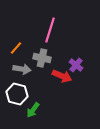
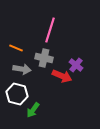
orange line: rotated 72 degrees clockwise
gray cross: moved 2 px right
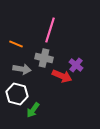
orange line: moved 4 px up
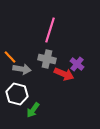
orange line: moved 6 px left, 13 px down; rotated 24 degrees clockwise
gray cross: moved 3 px right, 1 px down
purple cross: moved 1 px right, 1 px up
red arrow: moved 2 px right, 2 px up
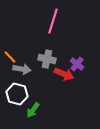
pink line: moved 3 px right, 9 px up
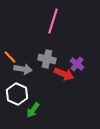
gray arrow: moved 1 px right
white hexagon: rotated 10 degrees clockwise
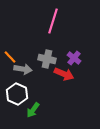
purple cross: moved 3 px left, 6 px up
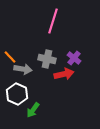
red arrow: rotated 36 degrees counterclockwise
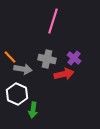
green arrow: rotated 28 degrees counterclockwise
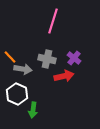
red arrow: moved 2 px down
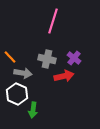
gray arrow: moved 4 px down
